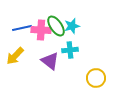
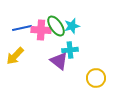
purple triangle: moved 9 px right
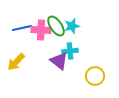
cyan cross: moved 1 px down
yellow arrow: moved 1 px right, 6 px down
yellow circle: moved 1 px left, 2 px up
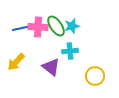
pink cross: moved 3 px left, 3 px up
purple triangle: moved 8 px left, 6 px down
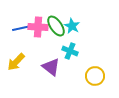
cyan star: rotated 28 degrees counterclockwise
cyan cross: rotated 28 degrees clockwise
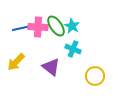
cyan cross: moved 3 px right, 2 px up
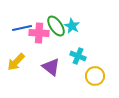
pink cross: moved 1 px right, 6 px down
cyan cross: moved 5 px right, 7 px down
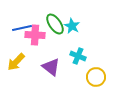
green ellipse: moved 1 px left, 2 px up
pink cross: moved 4 px left, 2 px down
yellow circle: moved 1 px right, 1 px down
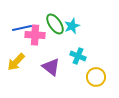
cyan star: rotated 21 degrees clockwise
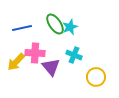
cyan star: moved 2 px left, 1 px down
pink cross: moved 18 px down
cyan cross: moved 4 px left, 1 px up
purple triangle: rotated 12 degrees clockwise
